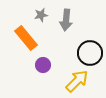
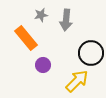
black circle: moved 1 px right
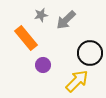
gray arrow: rotated 40 degrees clockwise
black circle: moved 1 px left
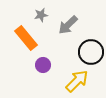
gray arrow: moved 2 px right, 5 px down
black circle: moved 1 px right, 1 px up
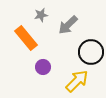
purple circle: moved 2 px down
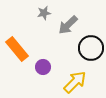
gray star: moved 3 px right, 2 px up
orange rectangle: moved 9 px left, 11 px down
black circle: moved 4 px up
yellow arrow: moved 2 px left, 1 px down
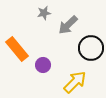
purple circle: moved 2 px up
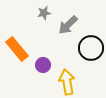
yellow arrow: moved 8 px left; rotated 55 degrees counterclockwise
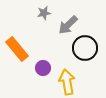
black circle: moved 6 px left
purple circle: moved 3 px down
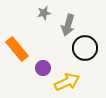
gray arrow: rotated 30 degrees counterclockwise
yellow arrow: rotated 75 degrees clockwise
